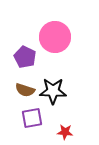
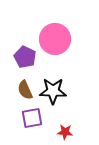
pink circle: moved 2 px down
brown semicircle: rotated 48 degrees clockwise
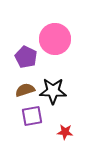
purple pentagon: moved 1 px right
brown semicircle: rotated 96 degrees clockwise
purple square: moved 2 px up
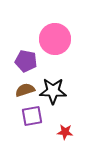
purple pentagon: moved 4 px down; rotated 15 degrees counterclockwise
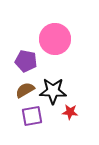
brown semicircle: rotated 12 degrees counterclockwise
red star: moved 5 px right, 20 px up
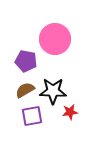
red star: rotated 14 degrees counterclockwise
